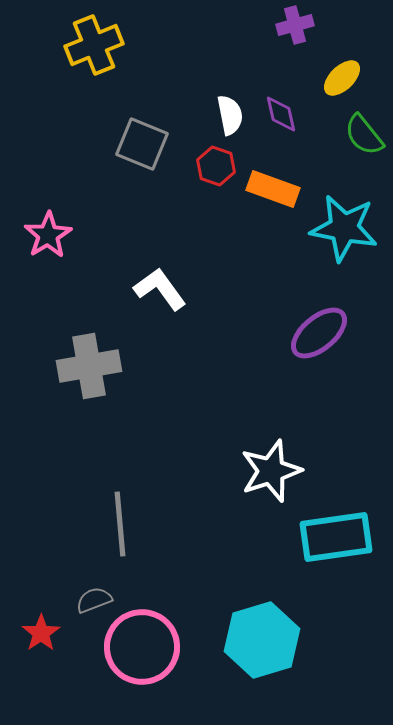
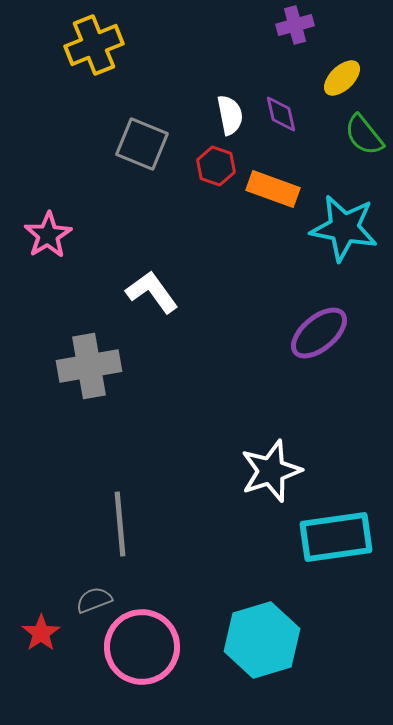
white L-shape: moved 8 px left, 3 px down
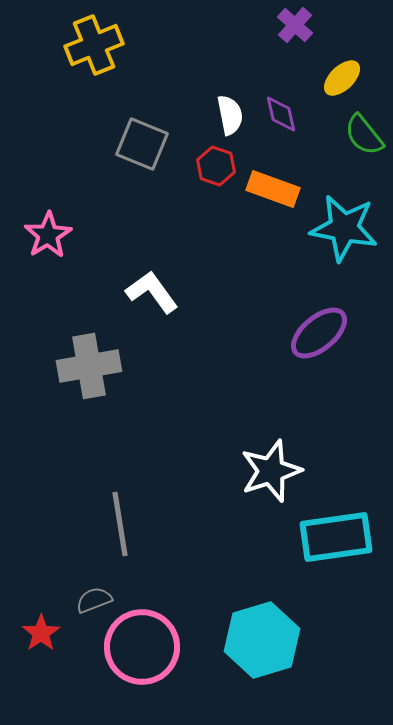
purple cross: rotated 33 degrees counterclockwise
gray line: rotated 4 degrees counterclockwise
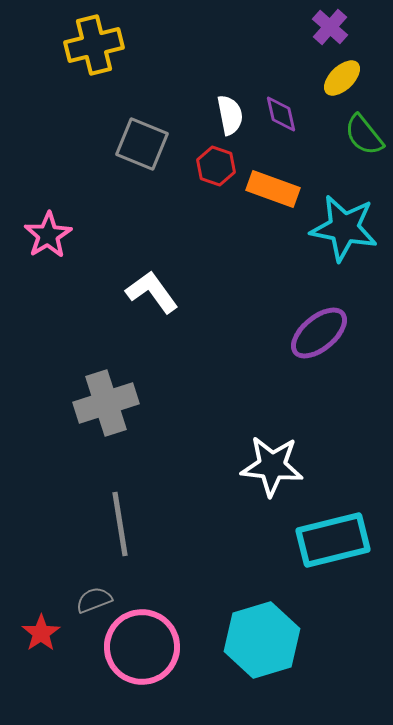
purple cross: moved 35 px right, 2 px down
yellow cross: rotated 8 degrees clockwise
gray cross: moved 17 px right, 37 px down; rotated 8 degrees counterclockwise
white star: moved 1 px right, 5 px up; rotated 24 degrees clockwise
cyan rectangle: moved 3 px left, 3 px down; rotated 6 degrees counterclockwise
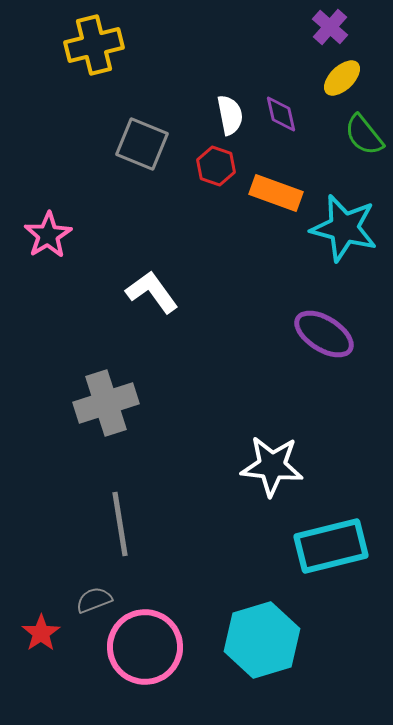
orange rectangle: moved 3 px right, 4 px down
cyan star: rotated 4 degrees clockwise
purple ellipse: moved 5 px right, 1 px down; rotated 72 degrees clockwise
cyan rectangle: moved 2 px left, 6 px down
pink circle: moved 3 px right
